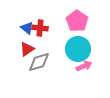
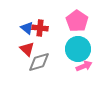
red triangle: rotated 42 degrees counterclockwise
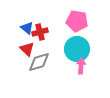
pink pentagon: rotated 25 degrees counterclockwise
red cross: moved 4 px down; rotated 21 degrees counterclockwise
cyan circle: moved 1 px left
pink arrow: moved 3 px left; rotated 63 degrees counterclockwise
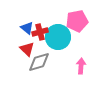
pink pentagon: rotated 20 degrees counterclockwise
cyan circle: moved 19 px left, 12 px up
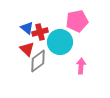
cyan circle: moved 2 px right, 5 px down
gray diamond: moved 1 px left, 1 px up; rotated 20 degrees counterclockwise
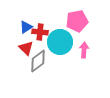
blue triangle: moved 1 px left, 1 px up; rotated 48 degrees clockwise
red cross: rotated 21 degrees clockwise
red triangle: moved 1 px left, 1 px up
pink arrow: moved 3 px right, 16 px up
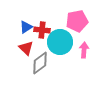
red cross: moved 2 px right, 2 px up
gray diamond: moved 2 px right, 2 px down
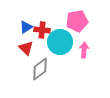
gray diamond: moved 6 px down
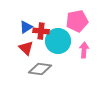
red cross: moved 1 px left, 1 px down
cyan circle: moved 2 px left, 1 px up
gray diamond: rotated 45 degrees clockwise
